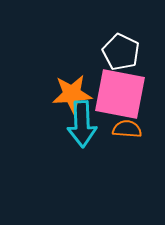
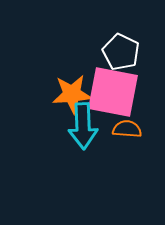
pink square: moved 7 px left, 2 px up
cyan arrow: moved 1 px right, 2 px down
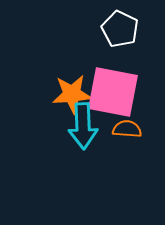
white pentagon: moved 1 px left, 23 px up
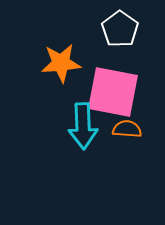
white pentagon: rotated 9 degrees clockwise
orange star: moved 11 px left, 31 px up
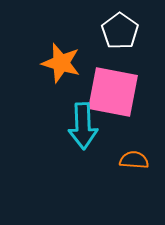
white pentagon: moved 2 px down
orange star: rotated 21 degrees clockwise
orange semicircle: moved 7 px right, 31 px down
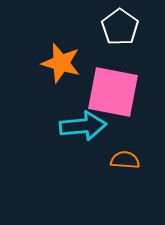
white pentagon: moved 4 px up
cyan arrow: rotated 93 degrees counterclockwise
orange semicircle: moved 9 px left
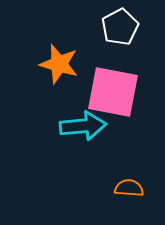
white pentagon: rotated 9 degrees clockwise
orange star: moved 2 px left, 1 px down
orange semicircle: moved 4 px right, 28 px down
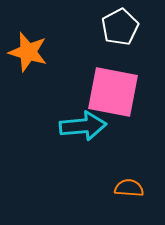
orange star: moved 31 px left, 12 px up
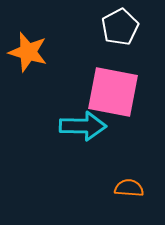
cyan arrow: rotated 6 degrees clockwise
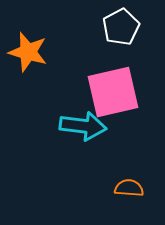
white pentagon: moved 1 px right
pink square: rotated 24 degrees counterclockwise
cyan arrow: rotated 6 degrees clockwise
